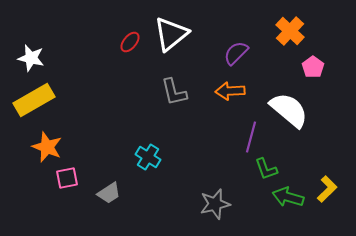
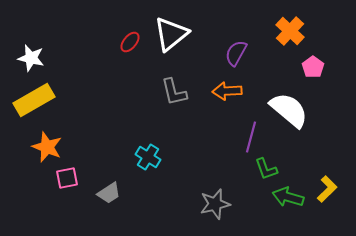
purple semicircle: rotated 16 degrees counterclockwise
orange arrow: moved 3 px left
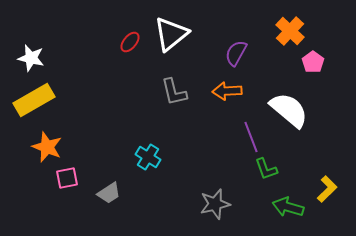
pink pentagon: moved 5 px up
purple line: rotated 36 degrees counterclockwise
green arrow: moved 10 px down
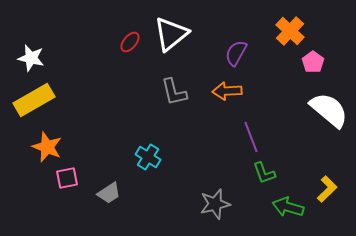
white semicircle: moved 40 px right
green L-shape: moved 2 px left, 4 px down
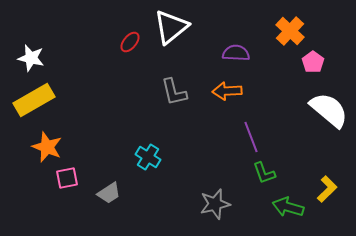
white triangle: moved 7 px up
purple semicircle: rotated 64 degrees clockwise
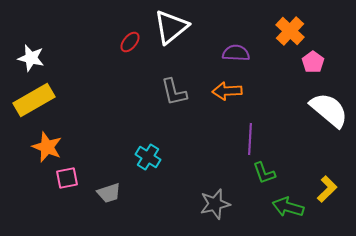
purple line: moved 1 px left, 2 px down; rotated 24 degrees clockwise
gray trapezoid: rotated 15 degrees clockwise
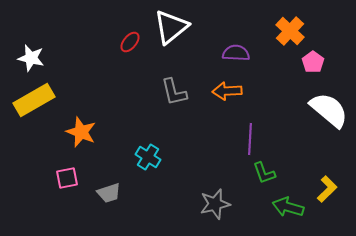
orange star: moved 34 px right, 15 px up
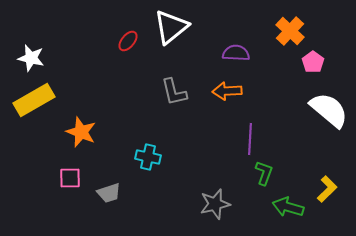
red ellipse: moved 2 px left, 1 px up
cyan cross: rotated 20 degrees counterclockwise
green L-shape: rotated 140 degrees counterclockwise
pink square: moved 3 px right; rotated 10 degrees clockwise
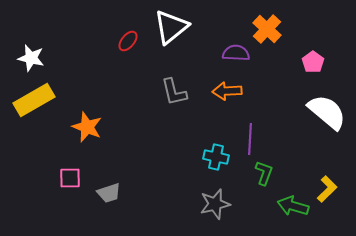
orange cross: moved 23 px left, 2 px up
white semicircle: moved 2 px left, 2 px down
orange star: moved 6 px right, 5 px up
cyan cross: moved 68 px right
green arrow: moved 5 px right, 1 px up
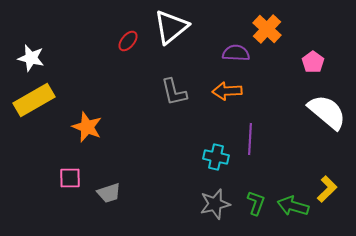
green L-shape: moved 8 px left, 30 px down
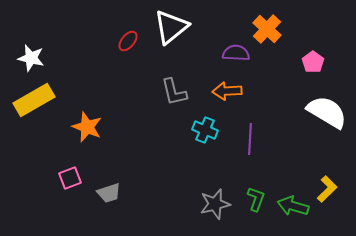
white semicircle: rotated 9 degrees counterclockwise
cyan cross: moved 11 px left, 27 px up; rotated 10 degrees clockwise
pink square: rotated 20 degrees counterclockwise
green L-shape: moved 4 px up
